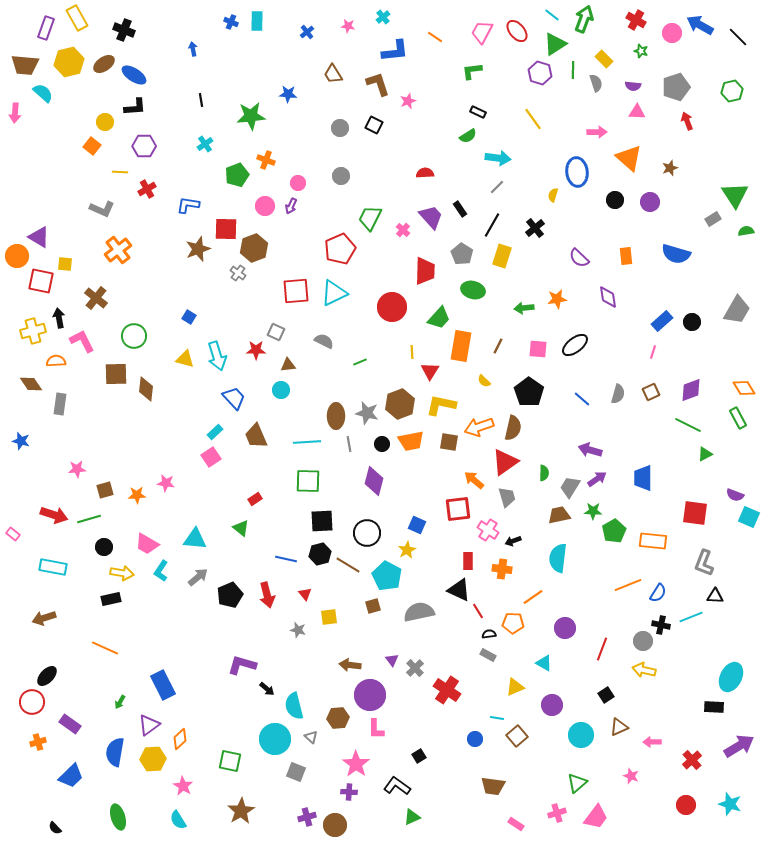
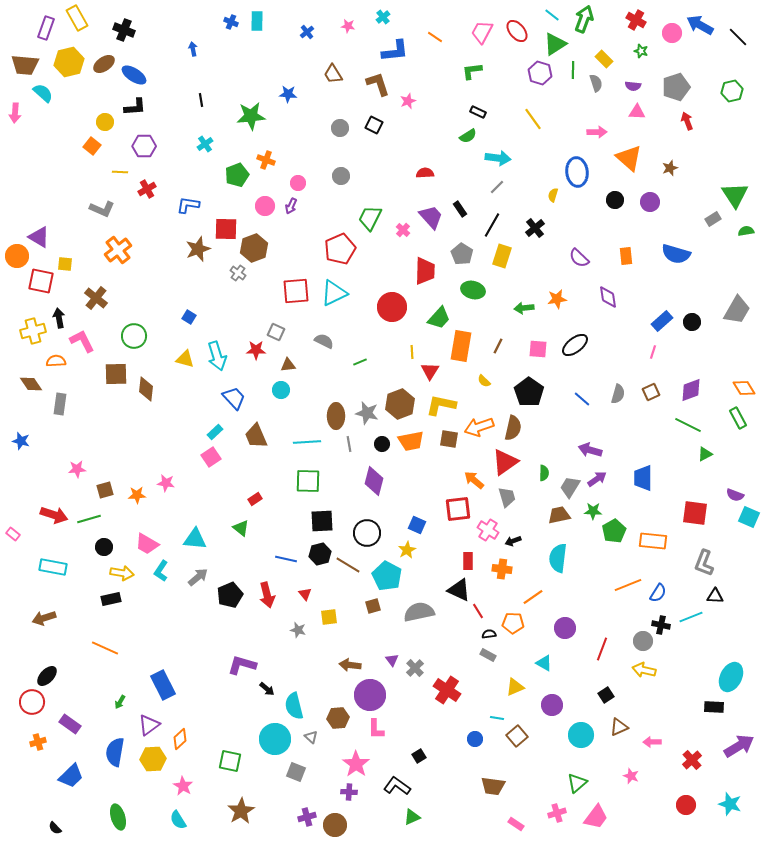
brown square at (449, 442): moved 3 px up
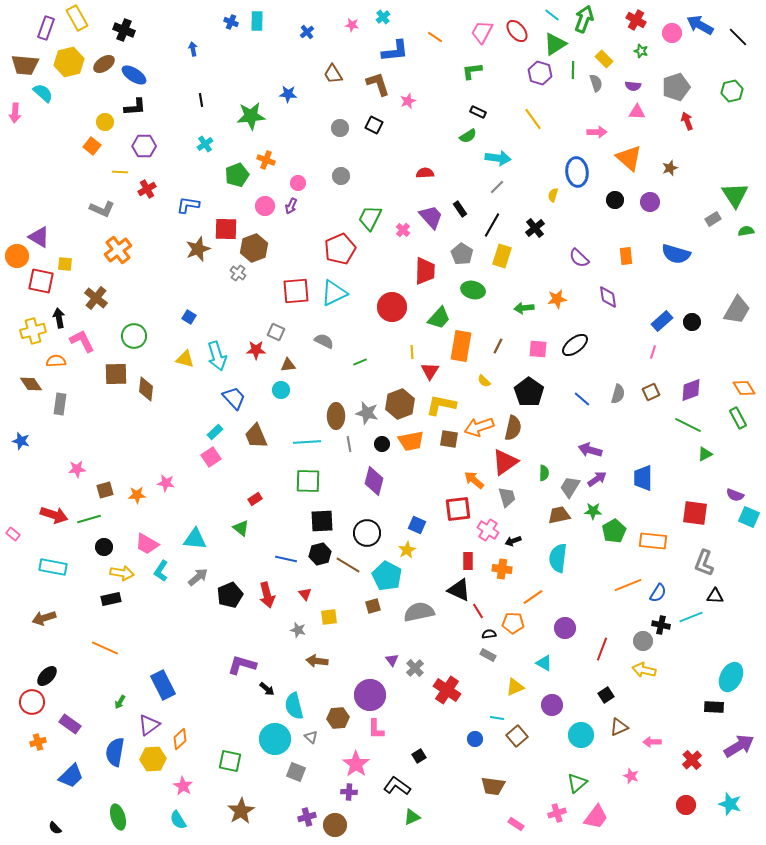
pink star at (348, 26): moved 4 px right, 1 px up
brown arrow at (350, 665): moved 33 px left, 4 px up
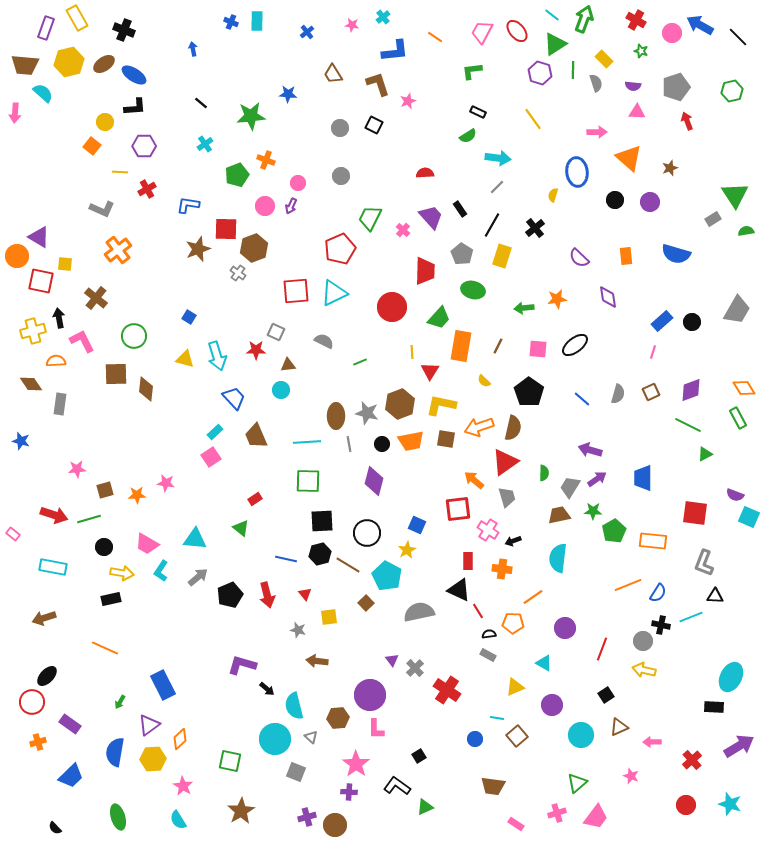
black line at (201, 100): moved 3 px down; rotated 40 degrees counterclockwise
brown square at (449, 439): moved 3 px left
brown square at (373, 606): moved 7 px left, 3 px up; rotated 28 degrees counterclockwise
green triangle at (412, 817): moved 13 px right, 10 px up
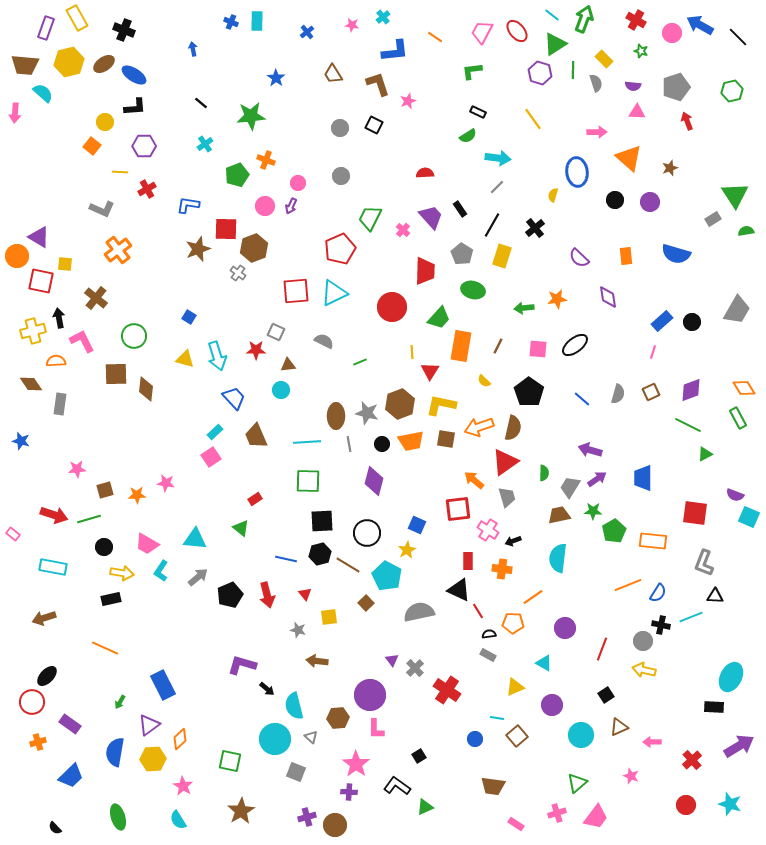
blue star at (288, 94): moved 12 px left, 16 px up; rotated 30 degrees clockwise
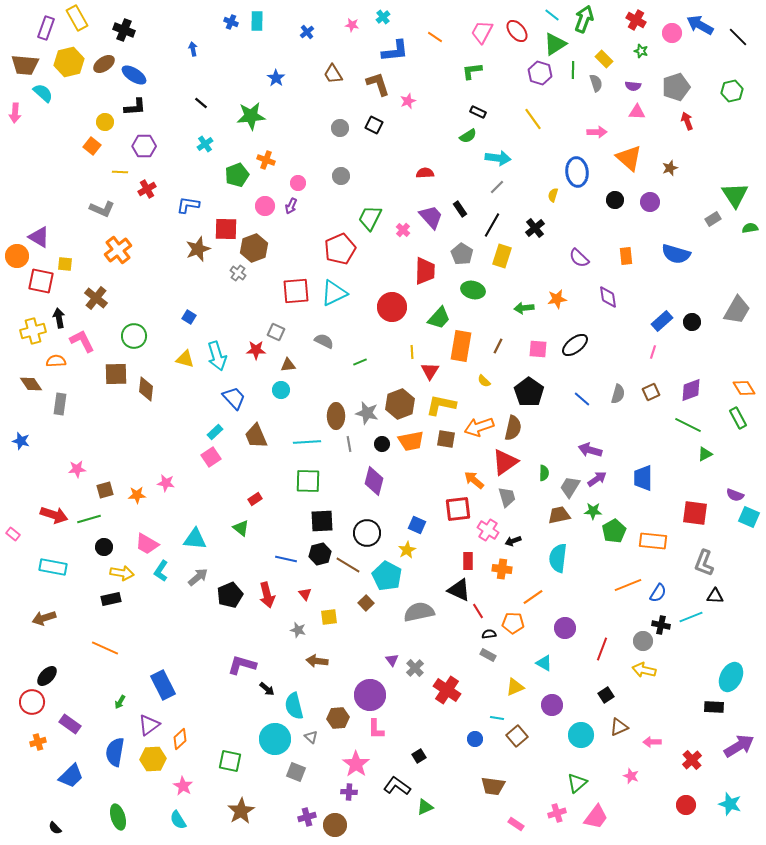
green semicircle at (746, 231): moved 4 px right, 3 px up
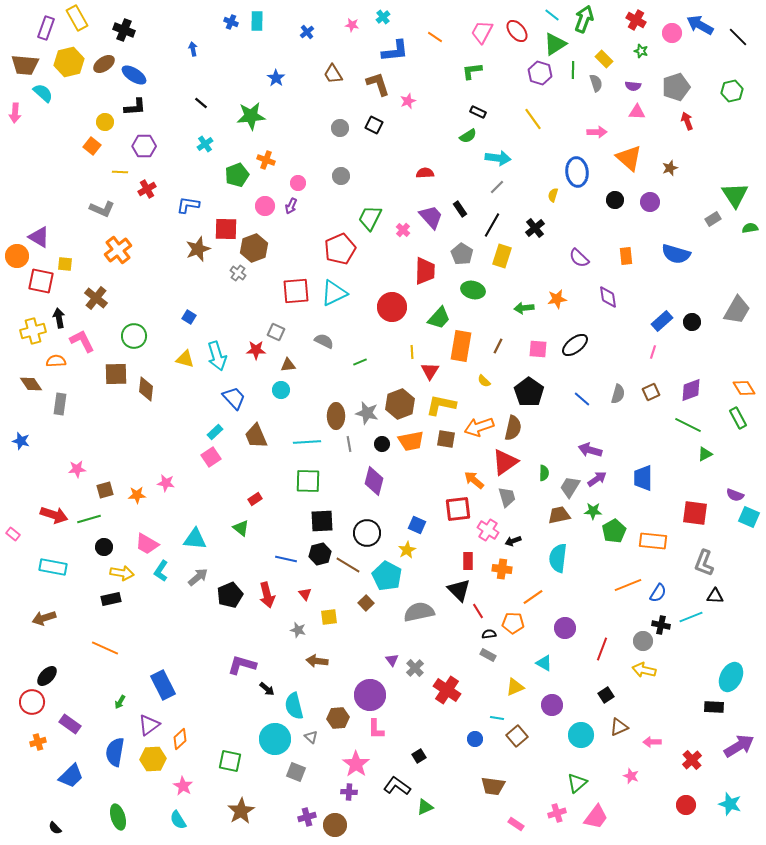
black triangle at (459, 590): rotated 20 degrees clockwise
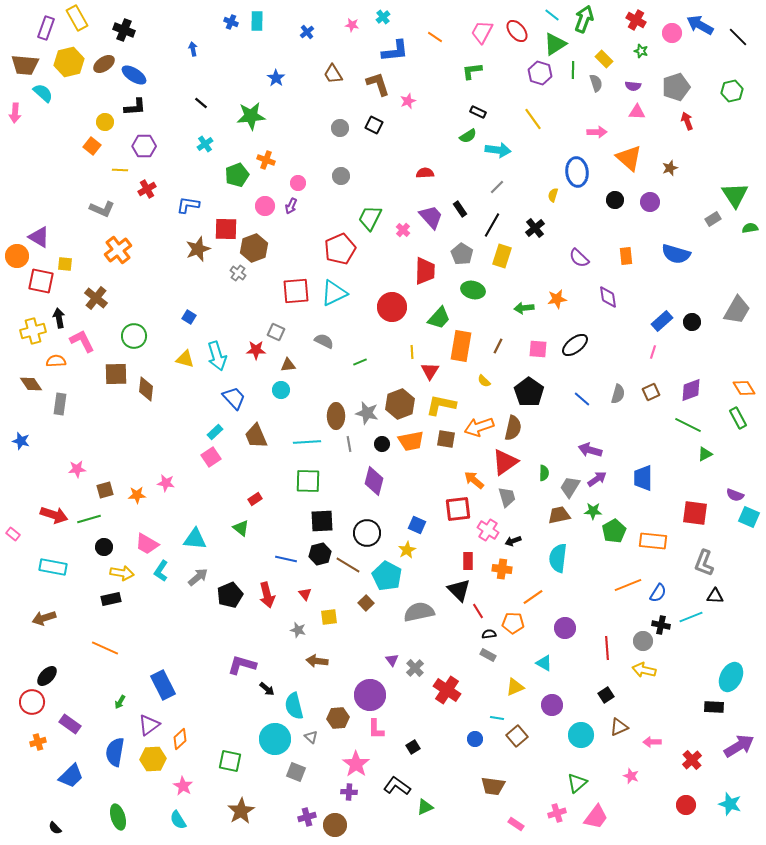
cyan arrow at (498, 158): moved 8 px up
yellow line at (120, 172): moved 2 px up
red line at (602, 649): moved 5 px right, 1 px up; rotated 25 degrees counterclockwise
black square at (419, 756): moved 6 px left, 9 px up
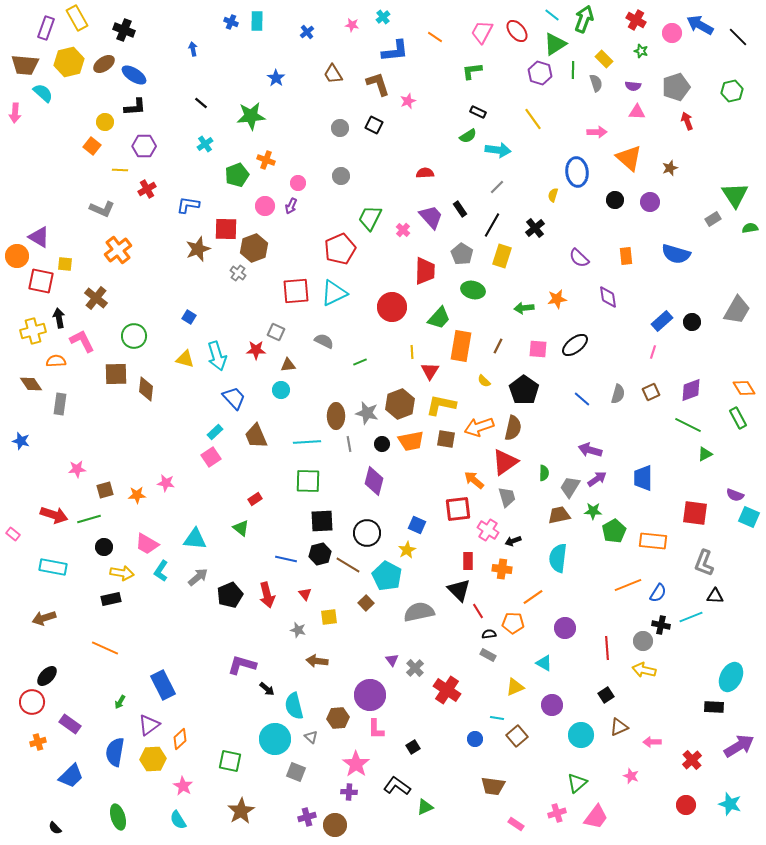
black pentagon at (529, 392): moved 5 px left, 2 px up
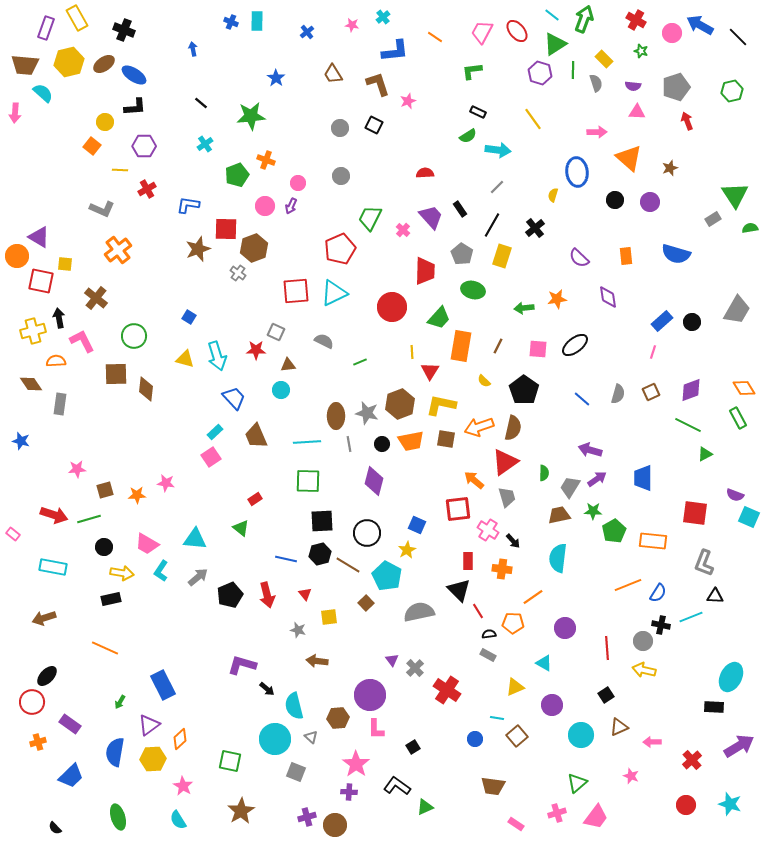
black arrow at (513, 541): rotated 112 degrees counterclockwise
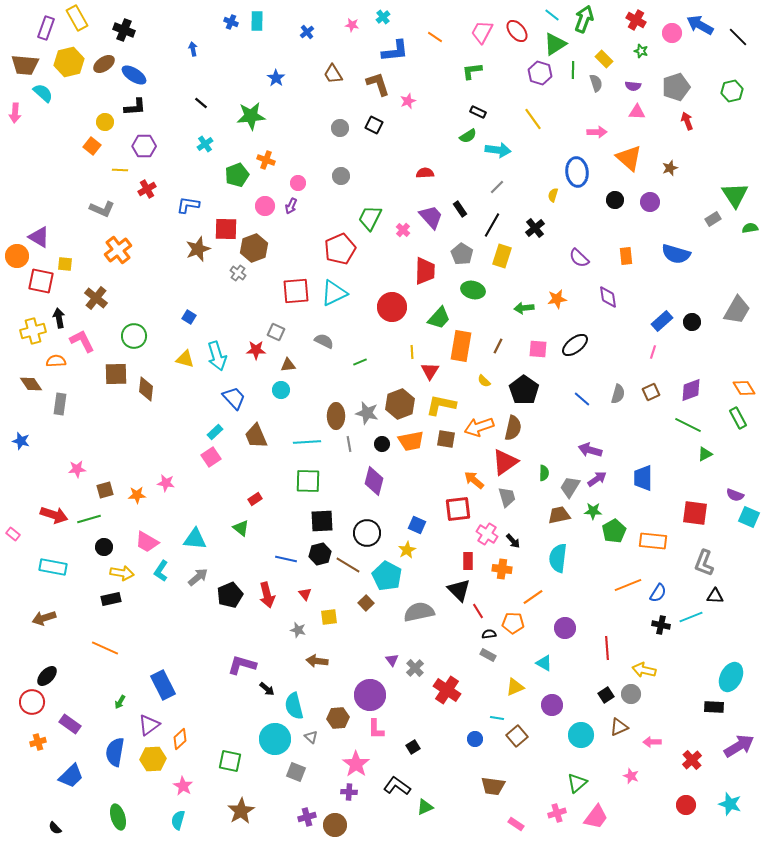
pink cross at (488, 530): moved 1 px left, 4 px down
pink trapezoid at (147, 544): moved 2 px up
gray circle at (643, 641): moved 12 px left, 53 px down
cyan semicircle at (178, 820): rotated 48 degrees clockwise
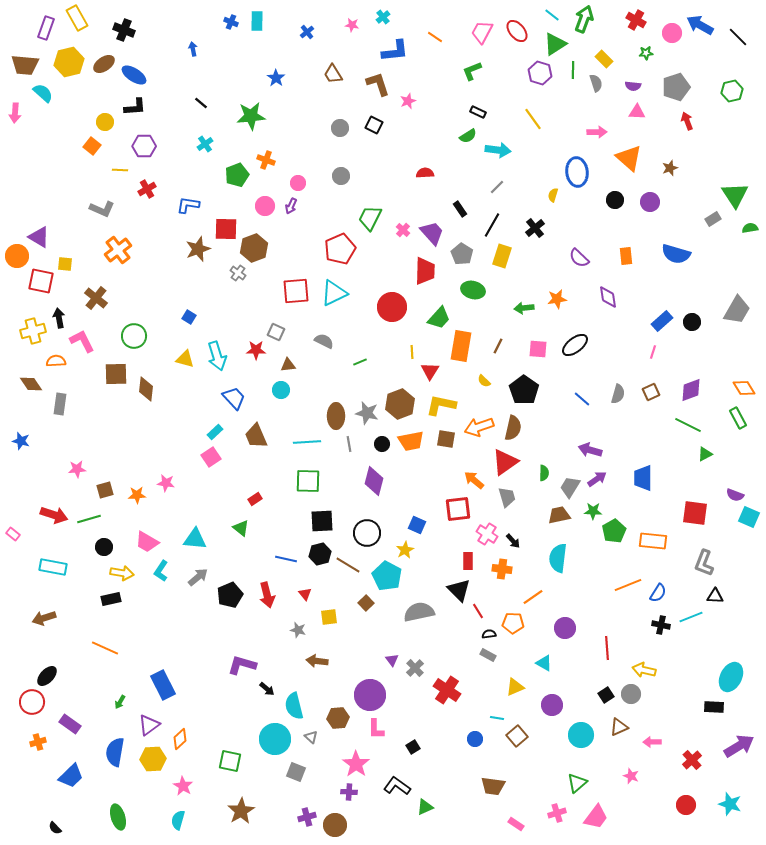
green star at (641, 51): moved 5 px right, 2 px down; rotated 24 degrees counterclockwise
green L-shape at (472, 71): rotated 15 degrees counterclockwise
purple trapezoid at (431, 217): moved 1 px right, 16 px down
yellow star at (407, 550): moved 2 px left
